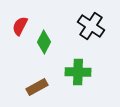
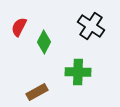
red semicircle: moved 1 px left, 1 px down
brown rectangle: moved 5 px down
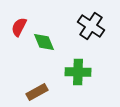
green diamond: rotated 50 degrees counterclockwise
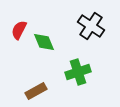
red semicircle: moved 3 px down
green cross: rotated 20 degrees counterclockwise
brown rectangle: moved 1 px left, 1 px up
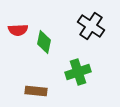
red semicircle: moved 1 px left; rotated 120 degrees counterclockwise
green diamond: rotated 35 degrees clockwise
brown rectangle: rotated 35 degrees clockwise
